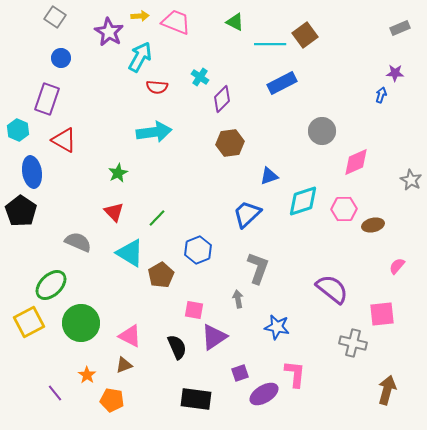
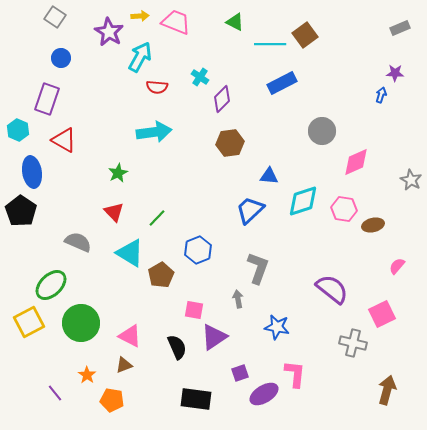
blue triangle at (269, 176): rotated 24 degrees clockwise
pink hexagon at (344, 209): rotated 10 degrees clockwise
blue trapezoid at (247, 214): moved 3 px right, 4 px up
pink square at (382, 314): rotated 20 degrees counterclockwise
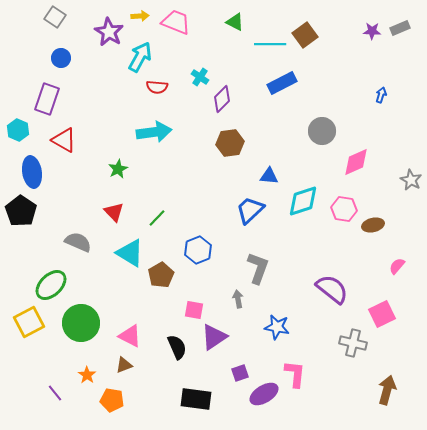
purple star at (395, 73): moved 23 px left, 42 px up
green star at (118, 173): moved 4 px up
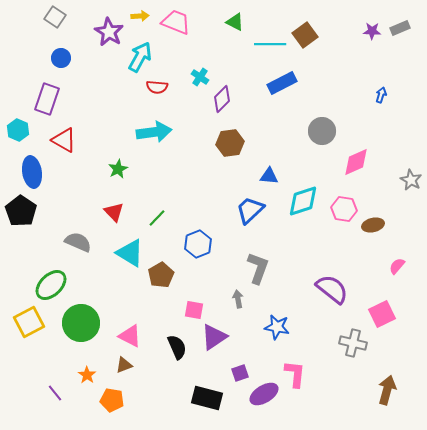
blue hexagon at (198, 250): moved 6 px up
black rectangle at (196, 399): moved 11 px right, 1 px up; rotated 8 degrees clockwise
